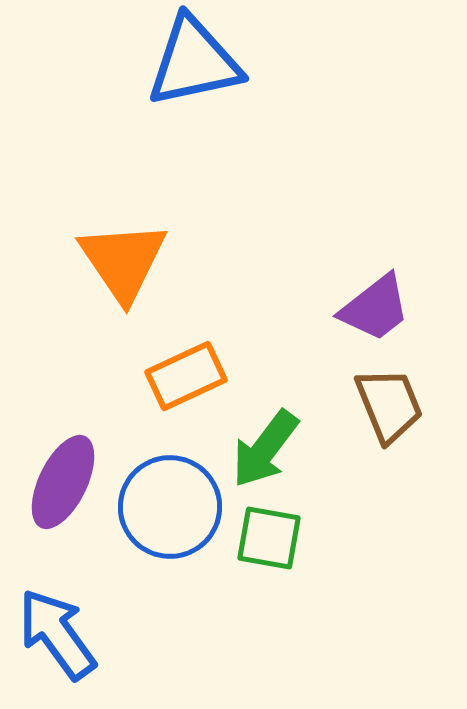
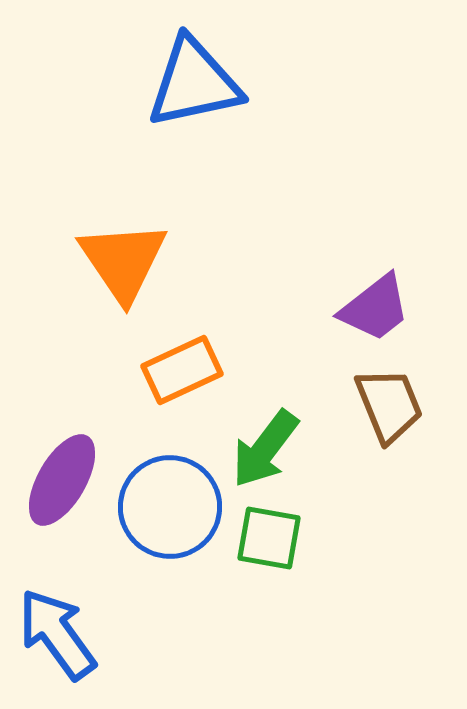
blue triangle: moved 21 px down
orange rectangle: moved 4 px left, 6 px up
purple ellipse: moved 1 px left, 2 px up; rotated 4 degrees clockwise
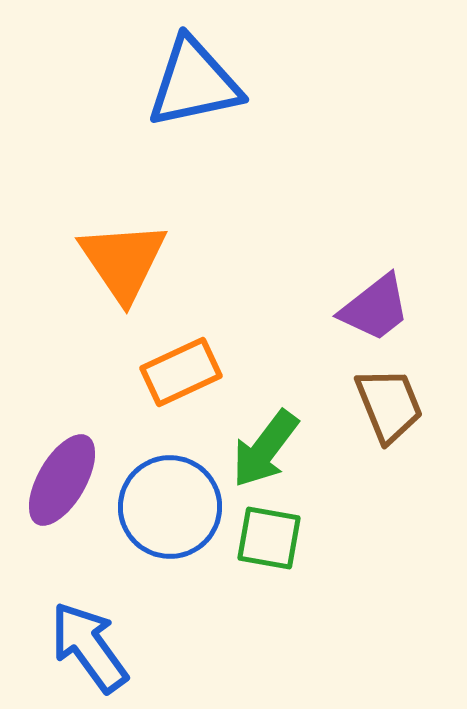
orange rectangle: moved 1 px left, 2 px down
blue arrow: moved 32 px right, 13 px down
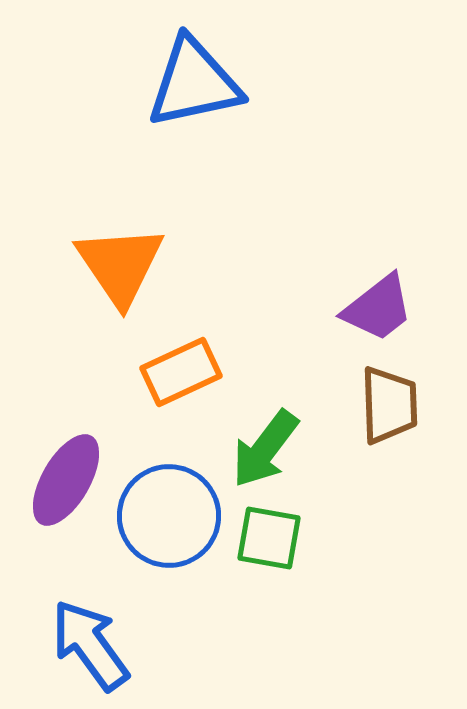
orange triangle: moved 3 px left, 4 px down
purple trapezoid: moved 3 px right
brown trapezoid: rotated 20 degrees clockwise
purple ellipse: moved 4 px right
blue circle: moved 1 px left, 9 px down
blue arrow: moved 1 px right, 2 px up
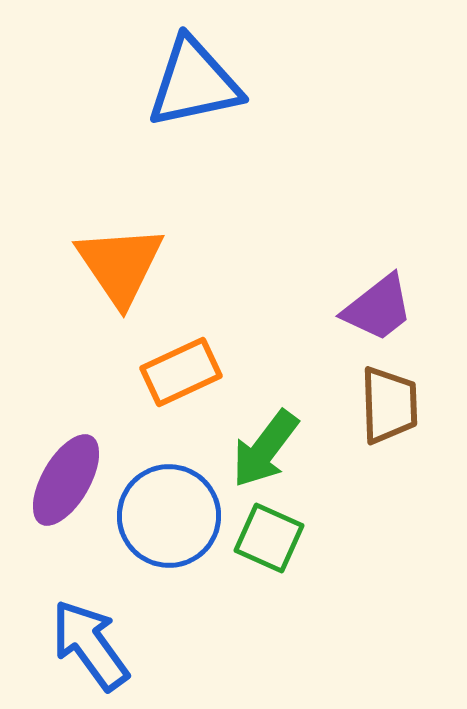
green square: rotated 14 degrees clockwise
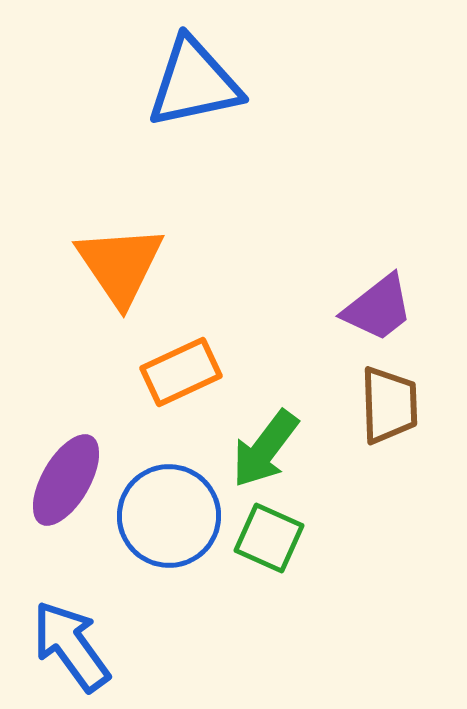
blue arrow: moved 19 px left, 1 px down
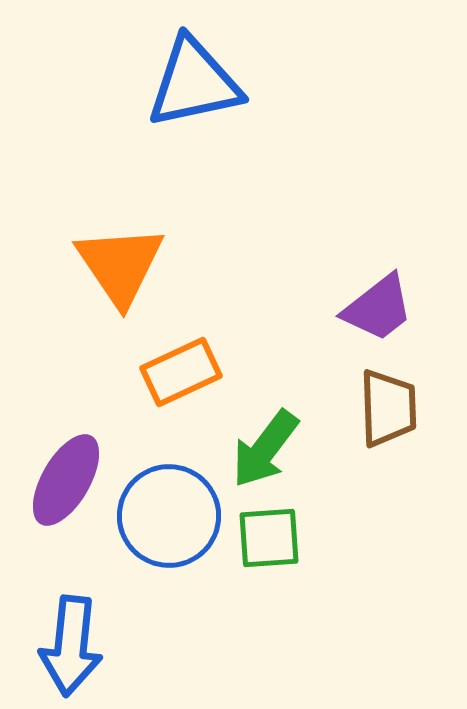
brown trapezoid: moved 1 px left, 3 px down
green square: rotated 28 degrees counterclockwise
blue arrow: rotated 138 degrees counterclockwise
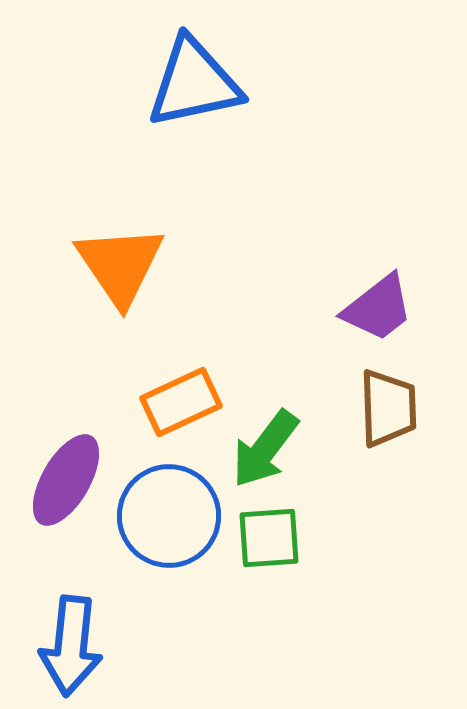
orange rectangle: moved 30 px down
